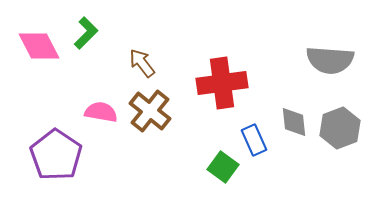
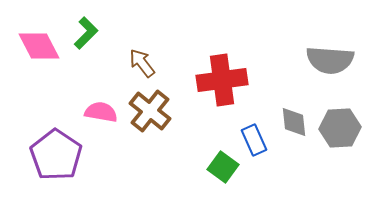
red cross: moved 3 px up
gray hexagon: rotated 18 degrees clockwise
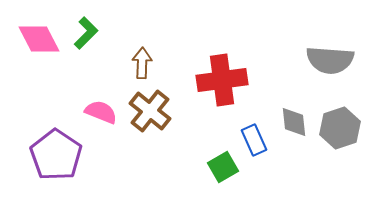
pink diamond: moved 7 px up
brown arrow: rotated 40 degrees clockwise
pink semicircle: rotated 12 degrees clockwise
gray hexagon: rotated 15 degrees counterclockwise
green square: rotated 24 degrees clockwise
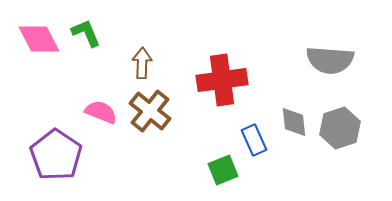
green L-shape: rotated 68 degrees counterclockwise
green square: moved 3 px down; rotated 8 degrees clockwise
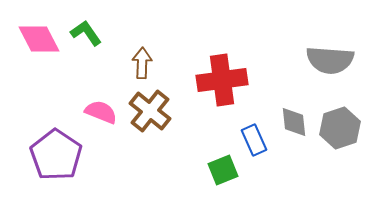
green L-shape: rotated 12 degrees counterclockwise
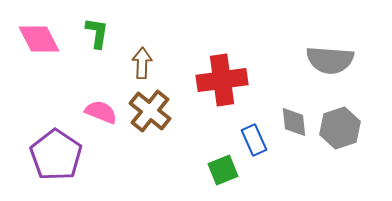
green L-shape: moved 11 px right; rotated 44 degrees clockwise
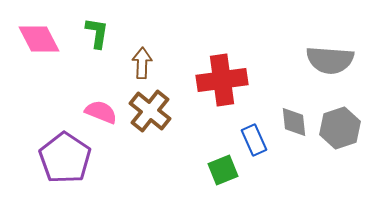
purple pentagon: moved 9 px right, 3 px down
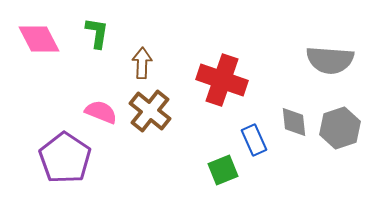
red cross: rotated 27 degrees clockwise
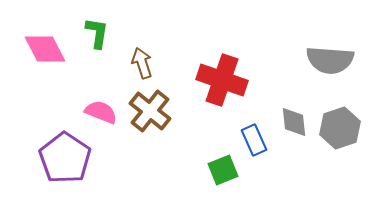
pink diamond: moved 6 px right, 10 px down
brown arrow: rotated 20 degrees counterclockwise
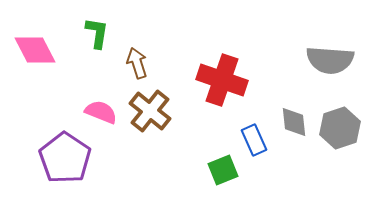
pink diamond: moved 10 px left, 1 px down
brown arrow: moved 5 px left
